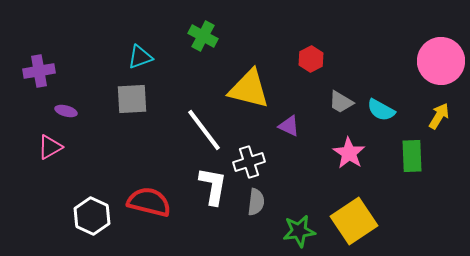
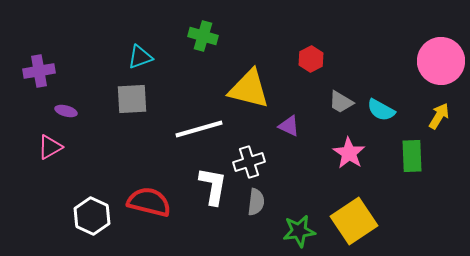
green cross: rotated 12 degrees counterclockwise
white line: moved 5 px left, 1 px up; rotated 69 degrees counterclockwise
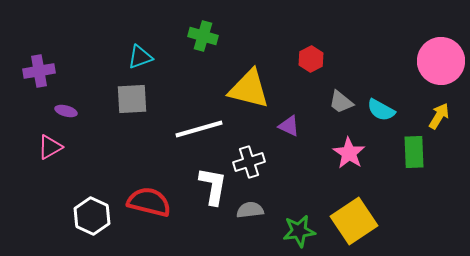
gray trapezoid: rotated 8 degrees clockwise
green rectangle: moved 2 px right, 4 px up
gray semicircle: moved 6 px left, 8 px down; rotated 104 degrees counterclockwise
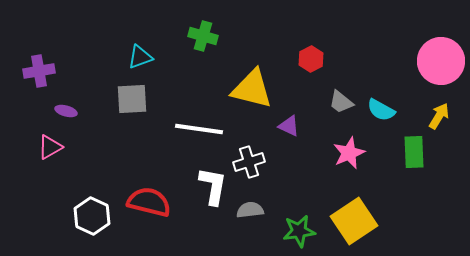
yellow triangle: moved 3 px right
white line: rotated 24 degrees clockwise
pink star: rotated 16 degrees clockwise
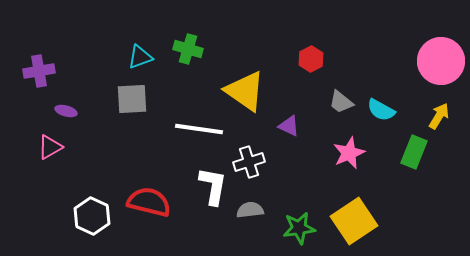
green cross: moved 15 px left, 13 px down
yellow triangle: moved 7 px left, 2 px down; rotated 21 degrees clockwise
green rectangle: rotated 24 degrees clockwise
green star: moved 3 px up
